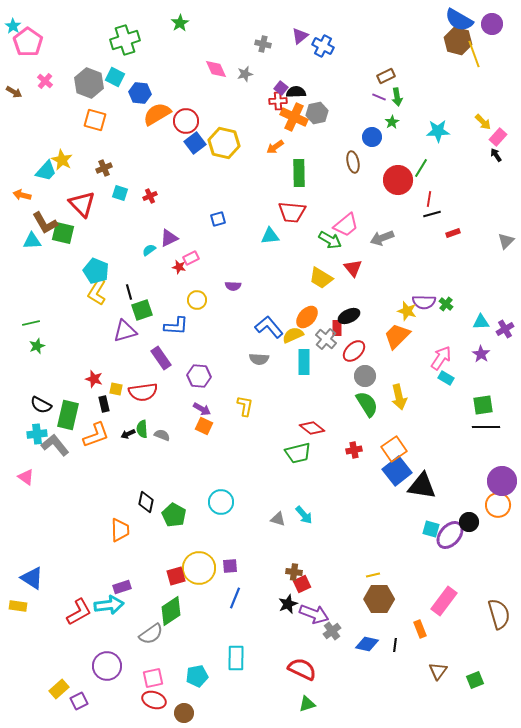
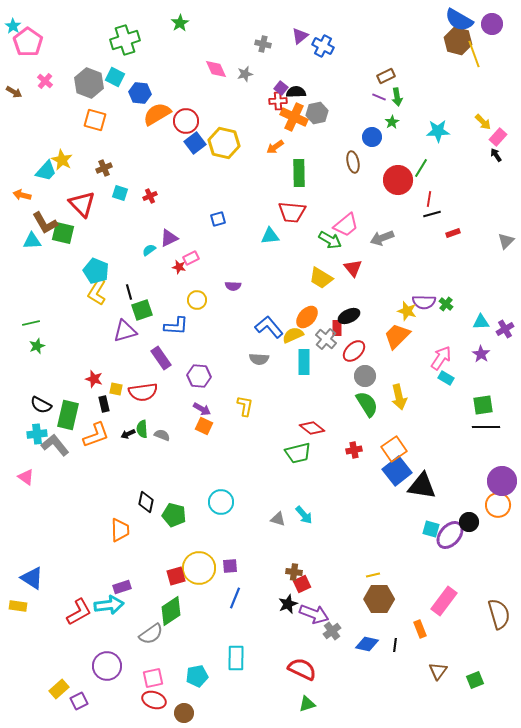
green pentagon at (174, 515): rotated 15 degrees counterclockwise
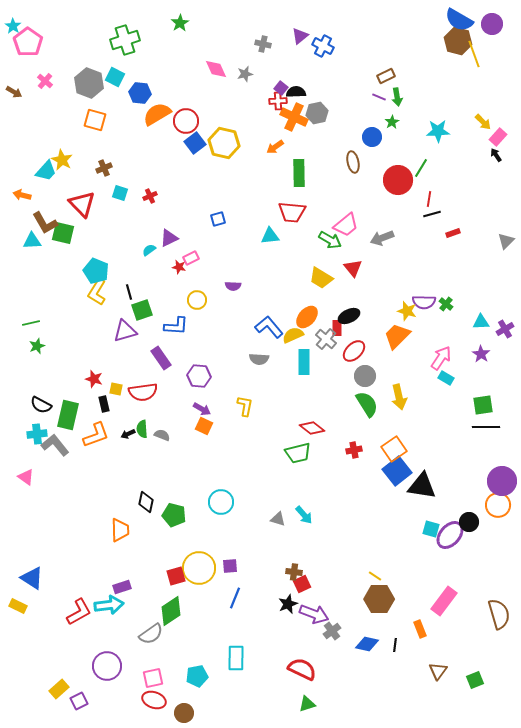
yellow line at (373, 575): moved 2 px right, 1 px down; rotated 48 degrees clockwise
yellow rectangle at (18, 606): rotated 18 degrees clockwise
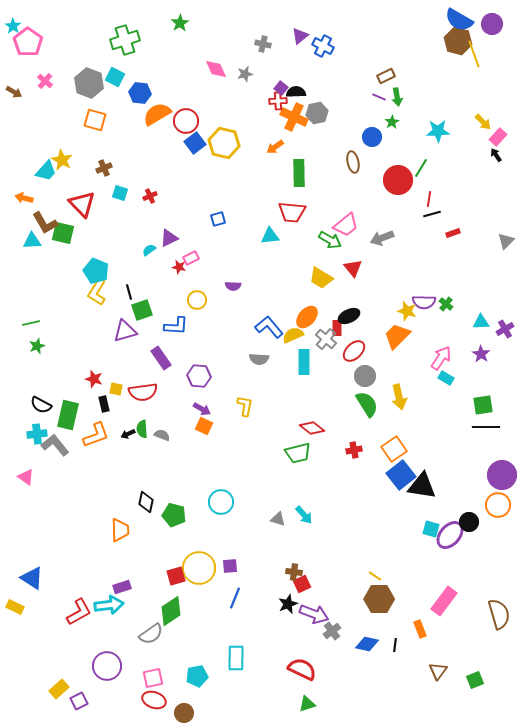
orange arrow at (22, 195): moved 2 px right, 3 px down
blue square at (397, 471): moved 4 px right, 4 px down
purple circle at (502, 481): moved 6 px up
yellow rectangle at (18, 606): moved 3 px left, 1 px down
